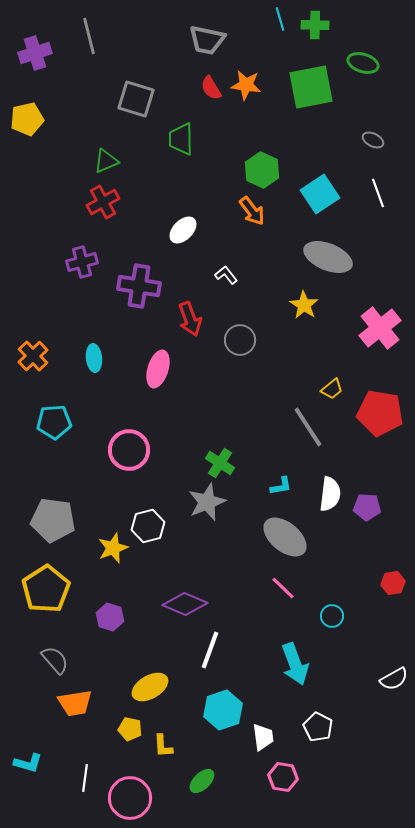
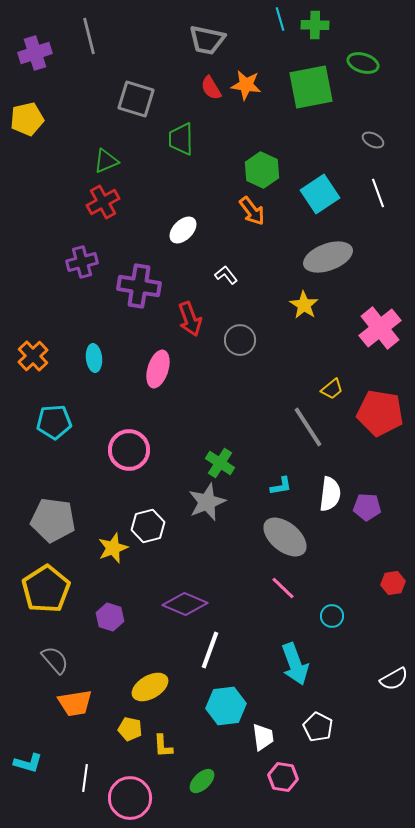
gray ellipse at (328, 257): rotated 42 degrees counterclockwise
cyan hexagon at (223, 710): moved 3 px right, 4 px up; rotated 12 degrees clockwise
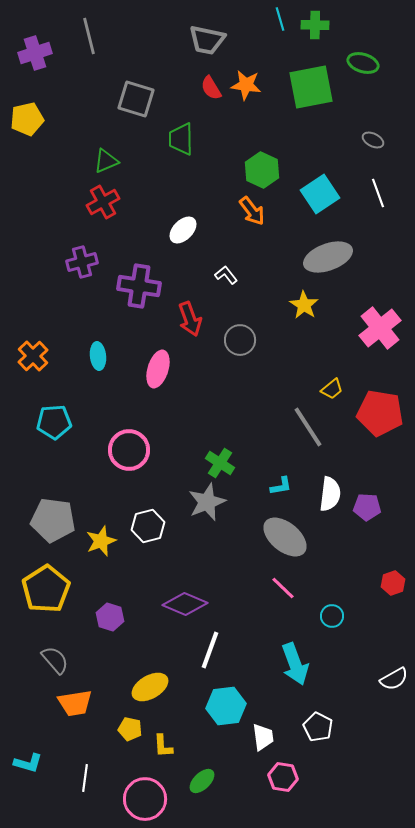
cyan ellipse at (94, 358): moved 4 px right, 2 px up
yellow star at (113, 548): moved 12 px left, 7 px up
red hexagon at (393, 583): rotated 10 degrees counterclockwise
pink circle at (130, 798): moved 15 px right, 1 px down
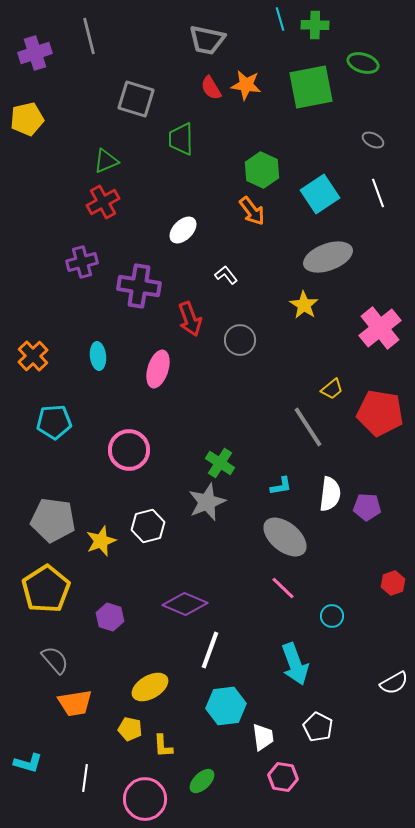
white semicircle at (394, 679): moved 4 px down
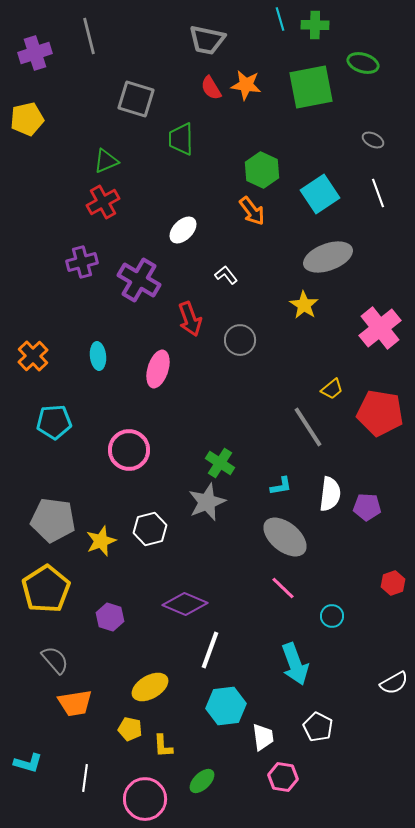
purple cross at (139, 286): moved 6 px up; rotated 21 degrees clockwise
white hexagon at (148, 526): moved 2 px right, 3 px down
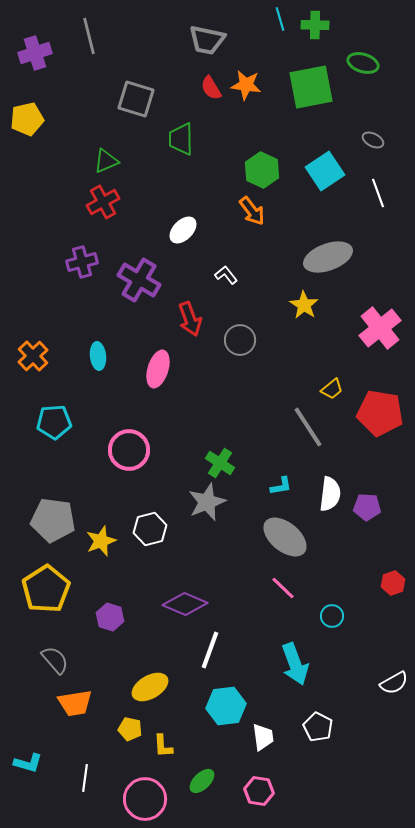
cyan square at (320, 194): moved 5 px right, 23 px up
pink hexagon at (283, 777): moved 24 px left, 14 px down
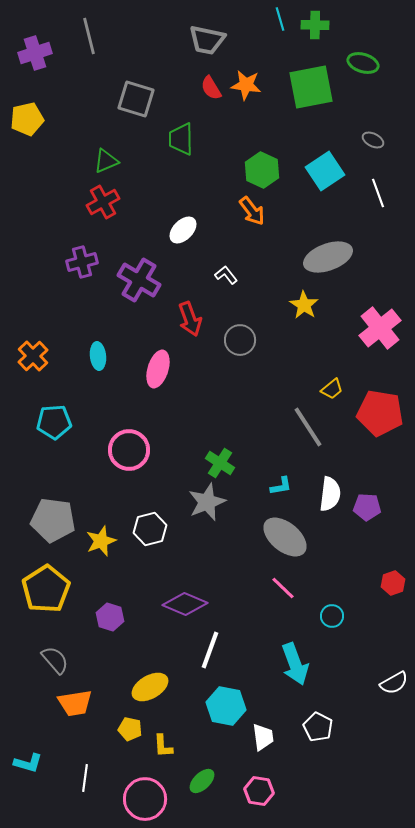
cyan hexagon at (226, 706): rotated 18 degrees clockwise
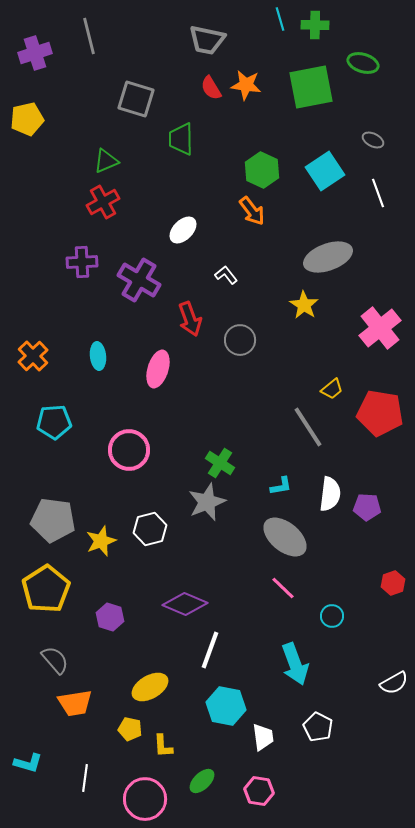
purple cross at (82, 262): rotated 12 degrees clockwise
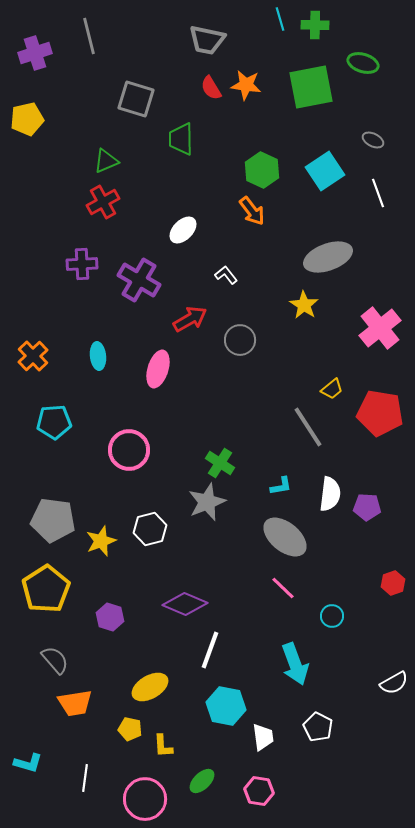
purple cross at (82, 262): moved 2 px down
red arrow at (190, 319): rotated 100 degrees counterclockwise
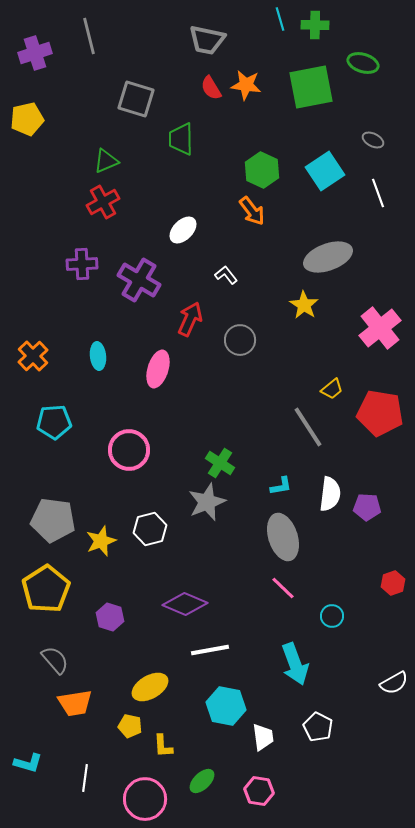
red arrow at (190, 319): rotated 36 degrees counterclockwise
gray ellipse at (285, 537): moved 2 px left; rotated 33 degrees clockwise
white line at (210, 650): rotated 60 degrees clockwise
yellow pentagon at (130, 729): moved 3 px up
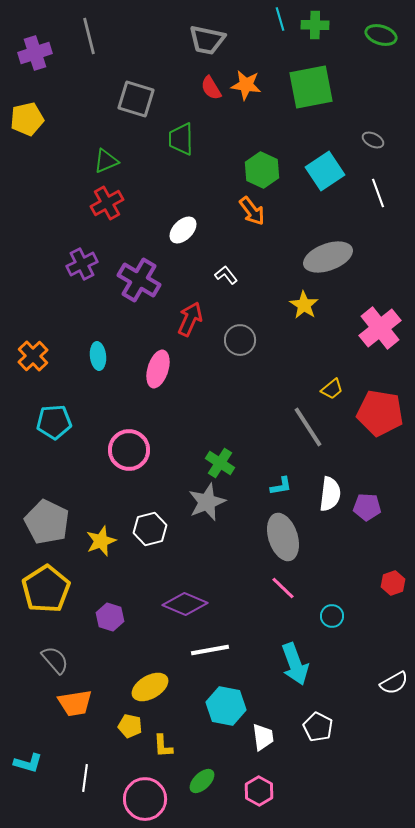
green ellipse at (363, 63): moved 18 px right, 28 px up
red cross at (103, 202): moved 4 px right, 1 px down
purple cross at (82, 264): rotated 24 degrees counterclockwise
gray pentagon at (53, 520): moved 6 px left, 2 px down; rotated 18 degrees clockwise
pink hexagon at (259, 791): rotated 20 degrees clockwise
